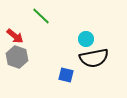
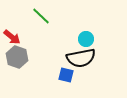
red arrow: moved 3 px left, 1 px down
black semicircle: moved 13 px left
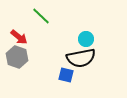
red arrow: moved 7 px right
